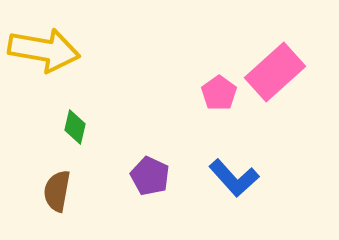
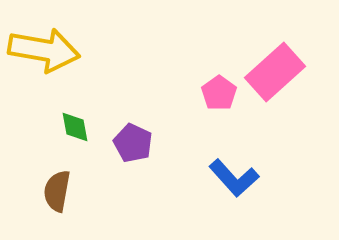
green diamond: rotated 24 degrees counterclockwise
purple pentagon: moved 17 px left, 33 px up
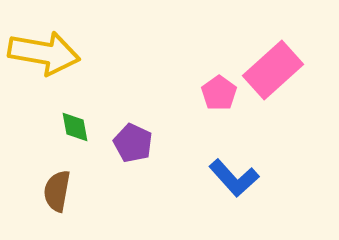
yellow arrow: moved 3 px down
pink rectangle: moved 2 px left, 2 px up
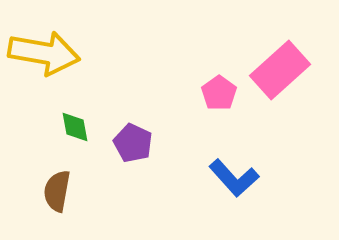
pink rectangle: moved 7 px right
